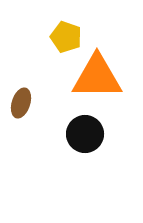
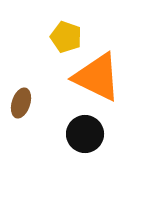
orange triangle: rotated 26 degrees clockwise
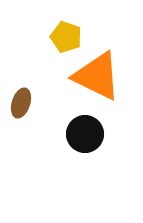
orange triangle: moved 1 px up
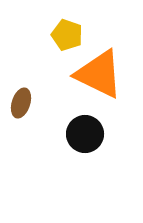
yellow pentagon: moved 1 px right, 2 px up
orange triangle: moved 2 px right, 2 px up
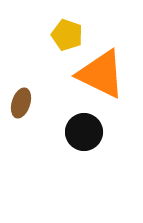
orange triangle: moved 2 px right
black circle: moved 1 px left, 2 px up
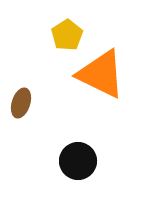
yellow pentagon: rotated 20 degrees clockwise
black circle: moved 6 px left, 29 px down
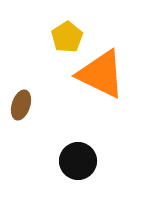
yellow pentagon: moved 2 px down
brown ellipse: moved 2 px down
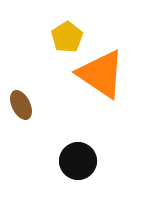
orange triangle: rotated 8 degrees clockwise
brown ellipse: rotated 44 degrees counterclockwise
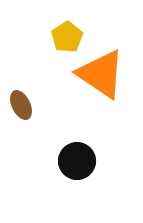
black circle: moved 1 px left
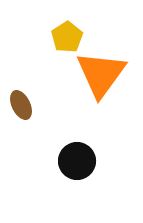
orange triangle: rotated 32 degrees clockwise
